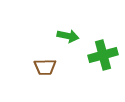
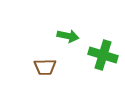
green cross: rotated 32 degrees clockwise
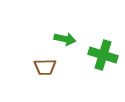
green arrow: moved 3 px left, 3 px down
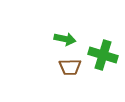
brown trapezoid: moved 25 px right
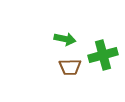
green cross: rotated 32 degrees counterclockwise
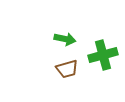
brown trapezoid: moved 3 px left, 2 px down; rotated 15 degrees counterclockwise
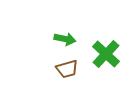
green cross: moved 3 px right, 1 px up; rotated 32 degrees counterclockwise
